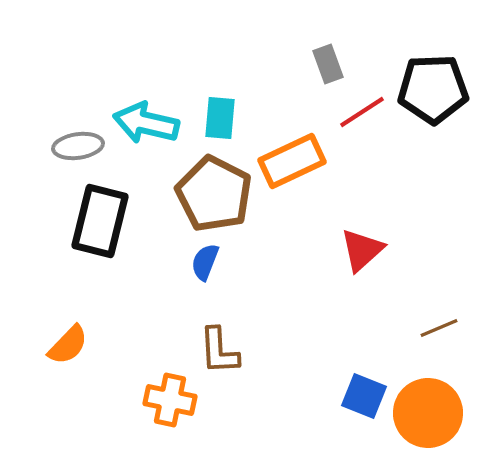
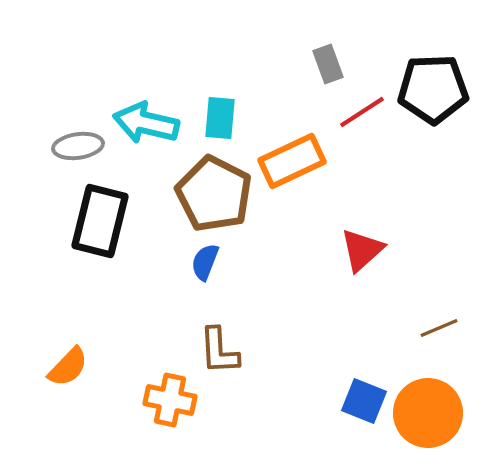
orange semicircle: moved 22 px down
blue square: moved 5 px down
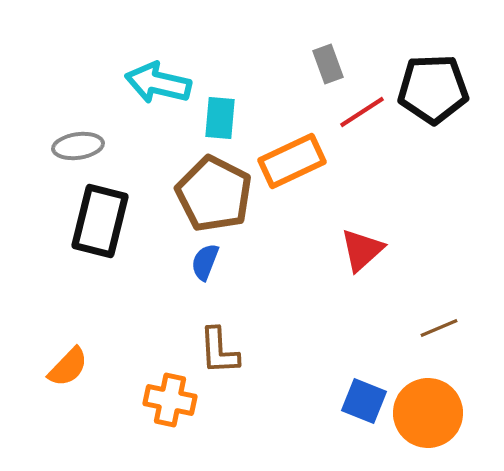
cyan arrow: moved 12 px right, 40 px up
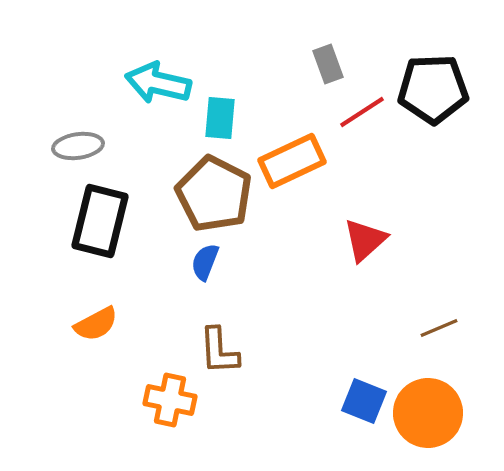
red triangle: moved 3 px right, 10 px up
orange semicircle: moved 28 px right, 43 px up; rotated 18 degrees clockwise
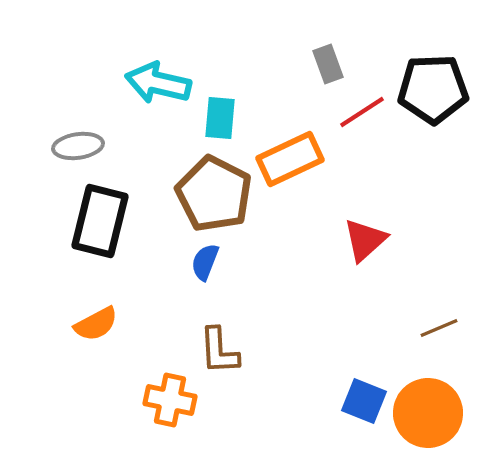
orange rectangle: moved 2 px left, 2 px up
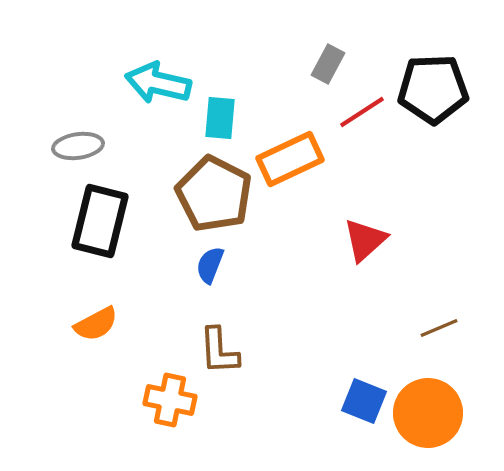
gray rectangle: rotated 48 degrees clockwise
blue semicircle: moved 5 px right, 3 px down
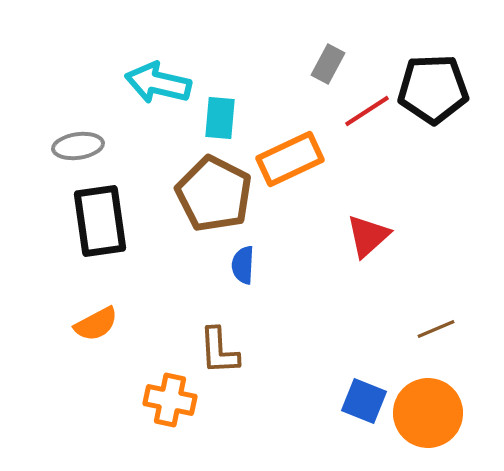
red line: moved 5 px right, 1 px up
black rectangle: rotated 22 degrees counterclockwise
red triangle: moved 3 px right, 4 px up
blue semicircle: moved 33 px right; rotated 18 degrees counterclockwise
brown line: moved 3 px left, 1 px down
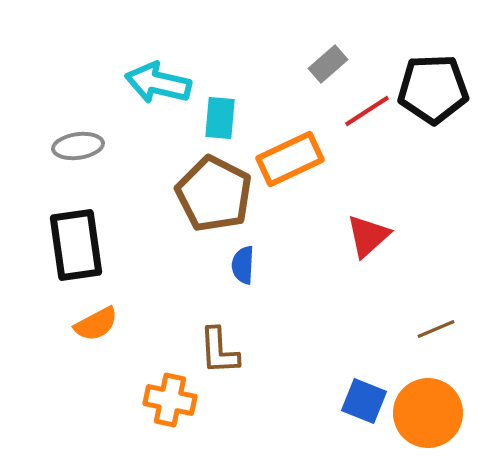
gray rectangle: rotated 21 degrees clockwise
black rectangle: moved 24 px left, 24 px down
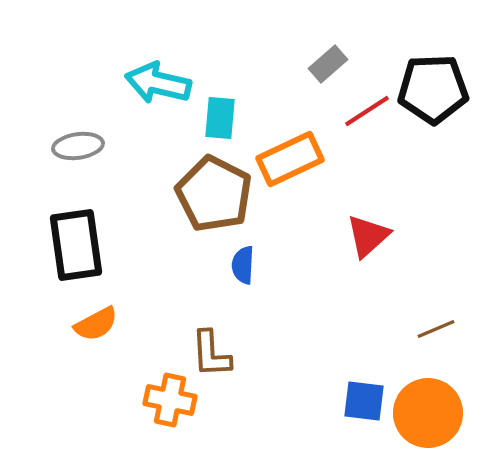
brown L-shape: moved 8 px left, 3 px down
blue square: rotated 15 degrees counterclockwise
